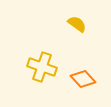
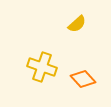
yellow semicircle: rotated 102 degrees clockwise
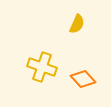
yellow semicircle: rotated 24 degrees counterclockwise
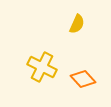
yellow cross: rotated 8 degrees clockwise
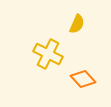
yellow cross: moved 6 px right, 13 px up
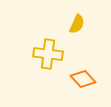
yellow cross: rotated 20 degrees counterclockwise
